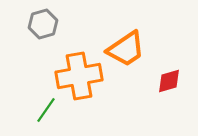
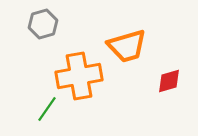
orange trapezoid: moved 1 px right, 3 px up; rotated 18 degrees clockwise
green line: moved 1 px right, 1 px up
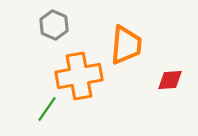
gray hexagon: moved 11 px right, 1 px down; rotated 20 degrees counterclockwise
orange trapezoid: moved 1 px left, 1 px up; rotated 69 degrees counterclockwise
red diamond: moved 1 px right, 1 px up; rotated 12 degrees clockwise
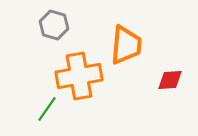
gray hexagon: rotated 8 degrees counterclockwise
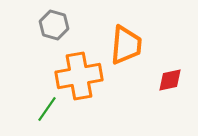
red diamond: rotated 8 degrees counterclockwise
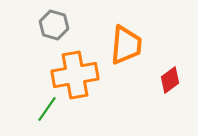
orange cross: moved 4 px left, 1 px up
red diamond: rotated 24 degrees counterclockwise
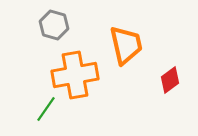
orange trapezoid: rotated 18 degrees counterclockwise
green line: moved 1 px left
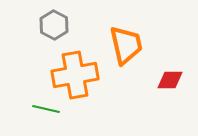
gray hexagon: rotated 12 degrees clockwise
red diamond: rotated 36 degrees clockwise
green line: rotated 68 degrees clockwise
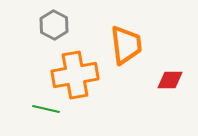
orange trapezoid: rotated 6 degrees clockwise
